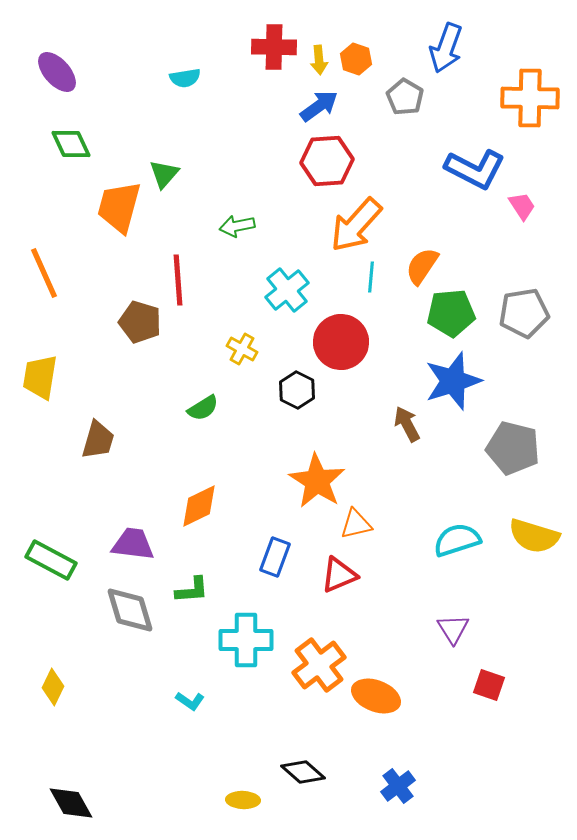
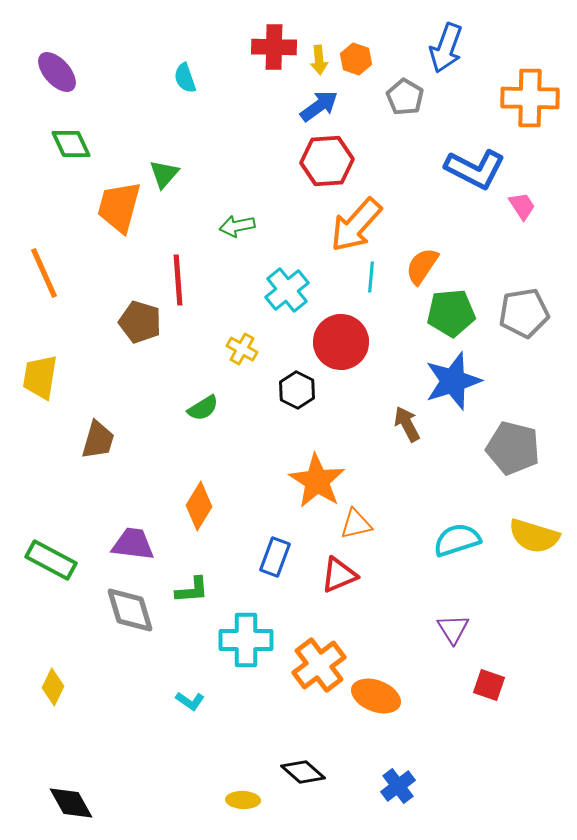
cyan semicircle at (185, 78): rotated 80 degrees clockwise
orange diamond at (199, 506): rotated 33 degrees counterclockwise
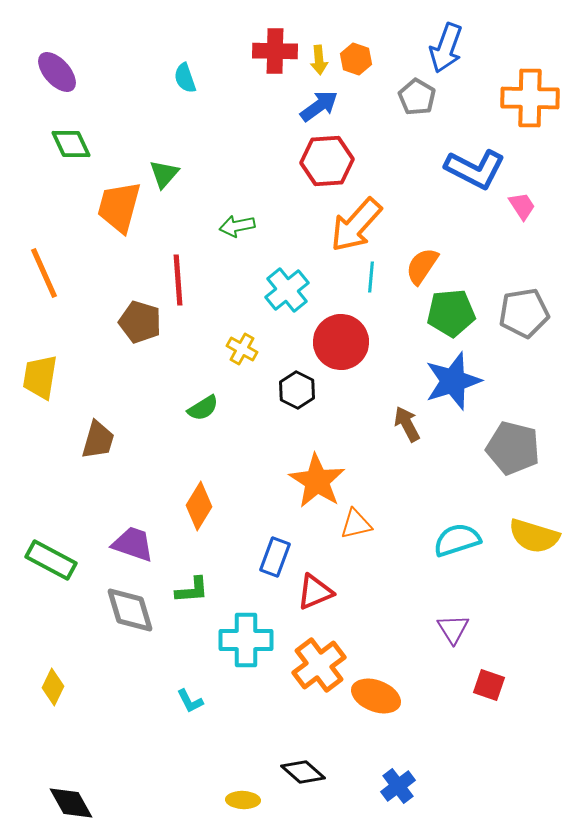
red cross at (274, 47): moved 1 px right, 4 px down
gray pentagon at (405, 97): moved 12 px right
purple trapezoid at (133, 544): rotated 12 degrees clockwise
red triangle at (339, 575): moved 24 px left, 17 px down
cyan L-shape at (190, 701): rotated 28 degrees clockwise
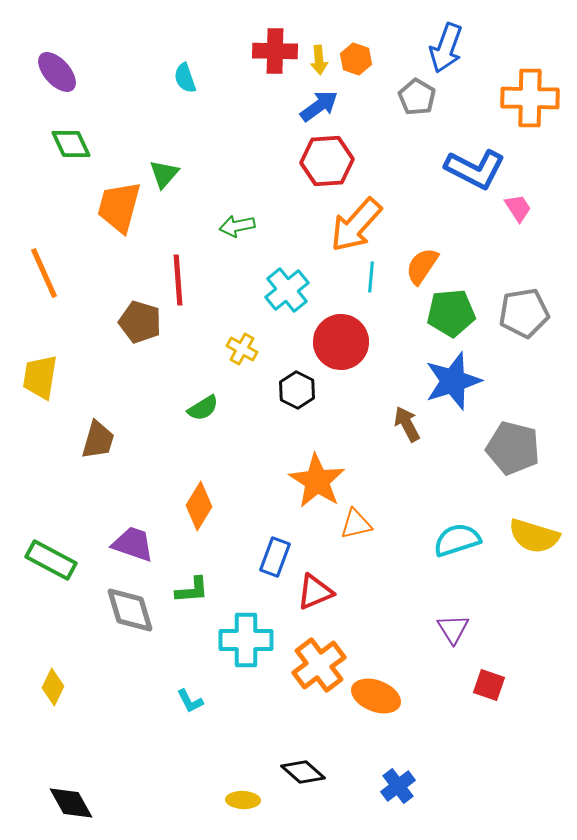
pink trapezoid at (522, 206): moved 4 px left, 2 px down
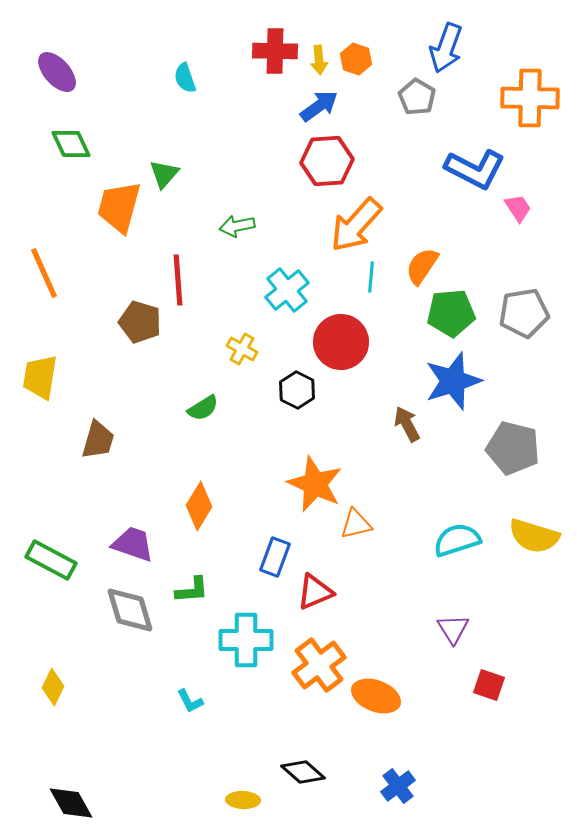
orange star at (317, 481): moved 2 px left, 3 px down; rotated 8 degrees counterclockwise
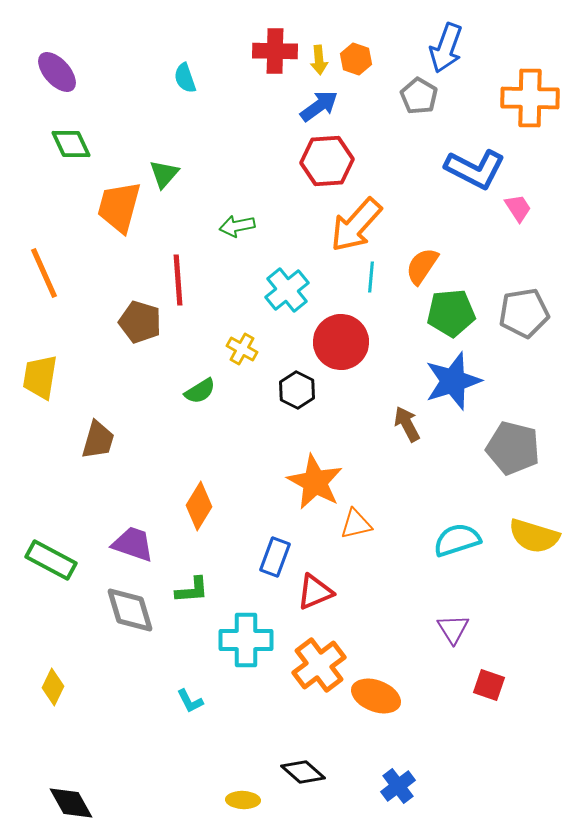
gray pentagon at (417, 97): moved 2 px right, 1 px up
green semicircle at (203, 408): moved 3 px left, 17 px up
orange star at (315, 484): moved 2 px up; rotated 4 degrees clockwise
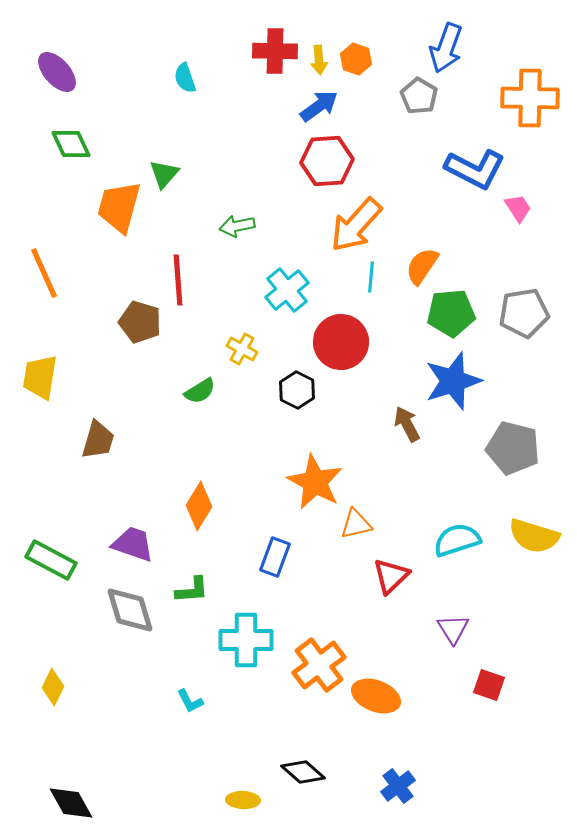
red triangle at (315, 592): moved 76 px right, 16 px up; rotated 21 degrees counterclockwise
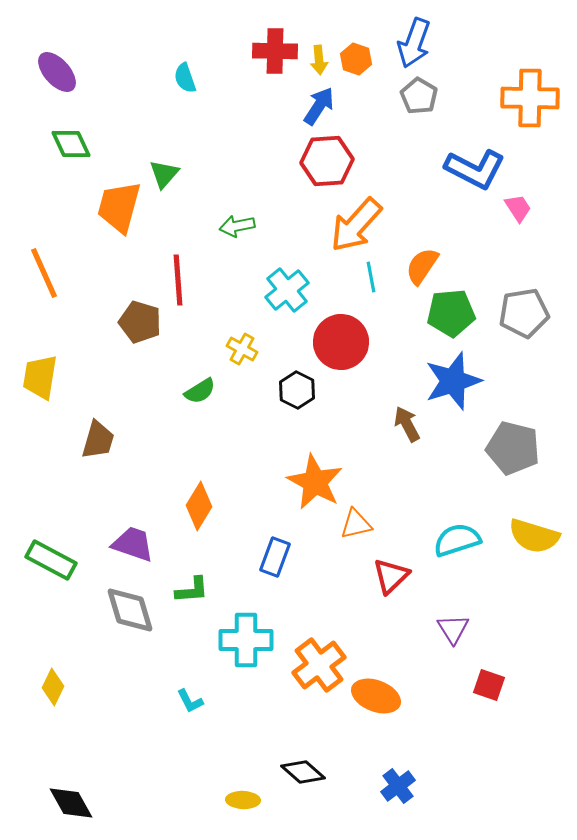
blue arrow at (446, 48): moved 32 px left, 5 px up
blue arrow at (319, 106): rotated 21 degrees counterclockwise
cyan line at (371, 277): rotated 16 degrees counterclockwise
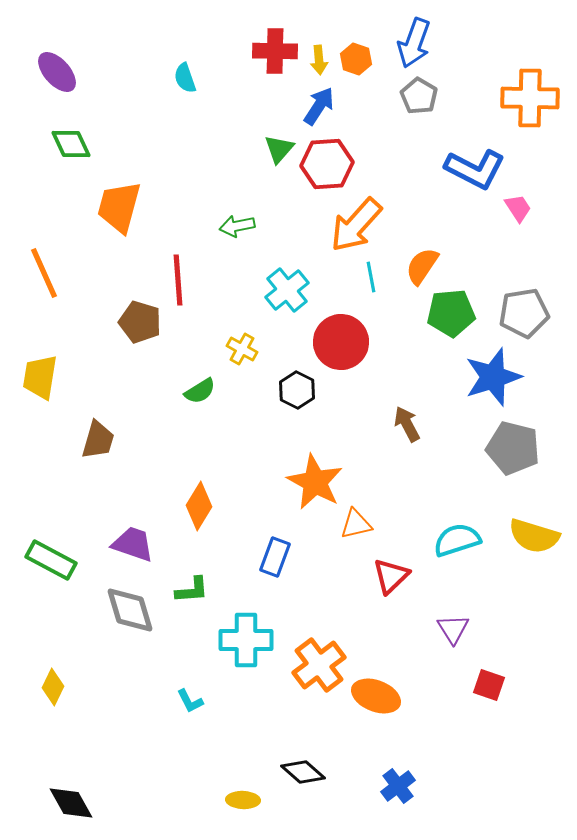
red hexagon at (327, 161): moved 3 px down
green triangle at (164, 174): moved 115 px right, 25 px up
blue star at (453, 381): moved 40 px right, 4 px up
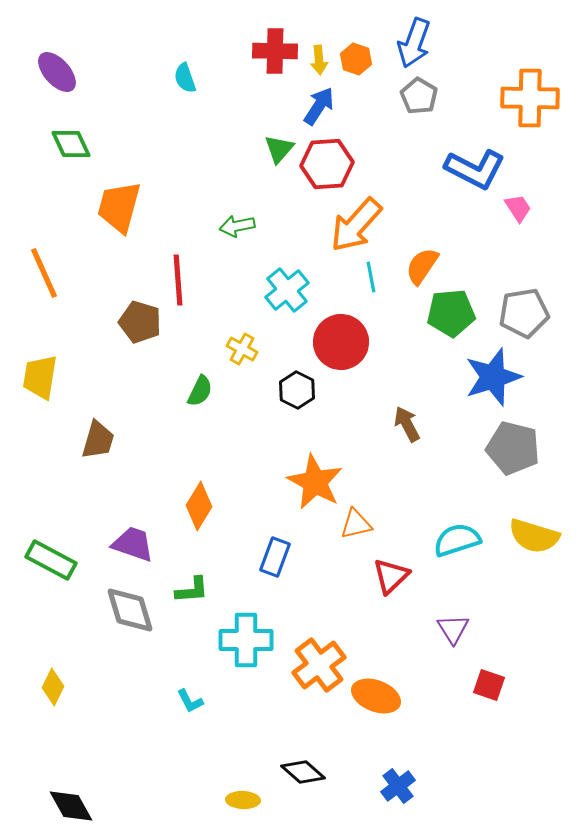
green semicircle at (200, 391): rotated 32 degrees counterclockwise
black diamond at (71, 803): moved 3 px down
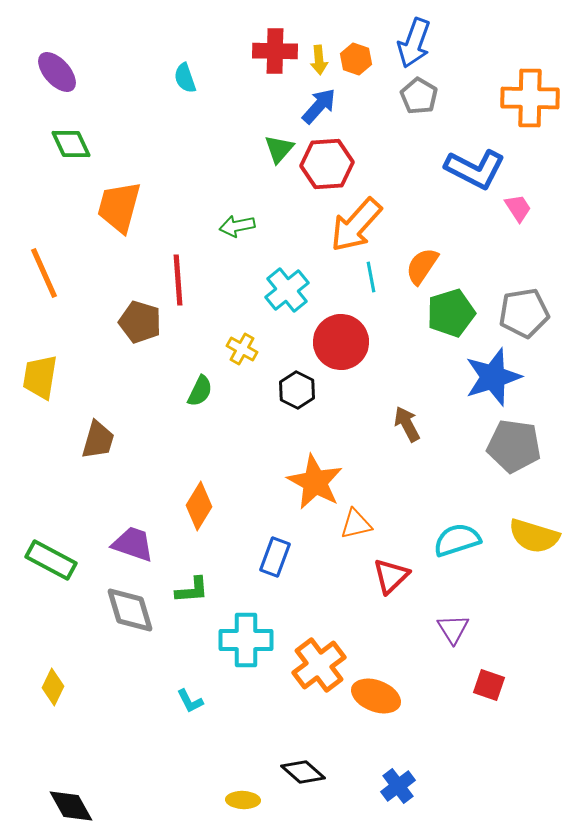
blue arrow at (319, 106): rotated 9 degrees clockwise
green pentagon at (451, 313): rotated 12 degrees counterclockwise
gray pentagon at (513, 448): moved 1 px right, 2 px up; rotated 6 degrees counterclockwise
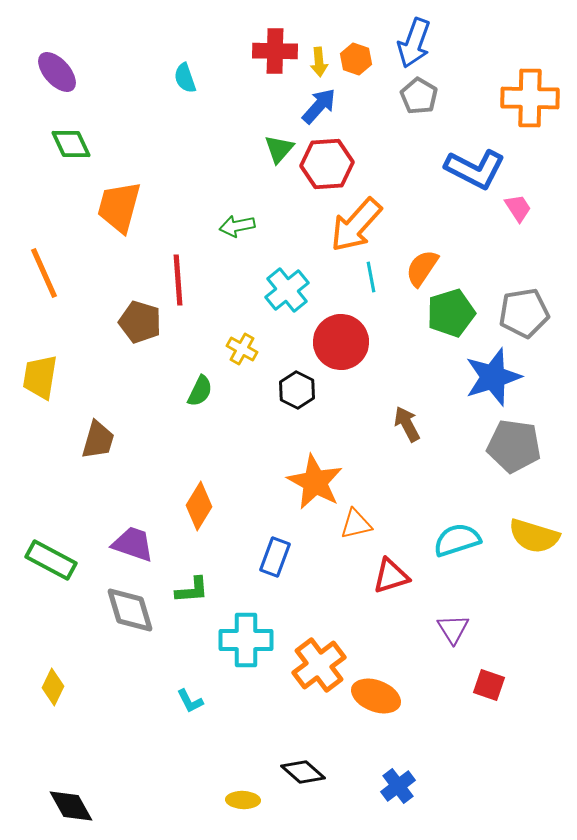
yellow arrow at (319, 60): moved 2 px down
orange semicircle at (422, 266): moved 2 px down
red triangle at (391, 576): rotated 27 degrees clockwise
